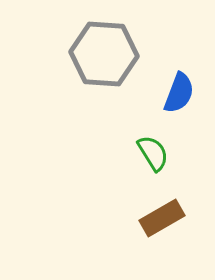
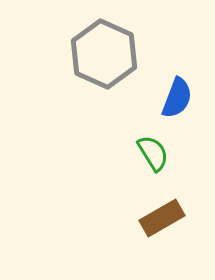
gray hexagon: rotated 20 degrees clockwise
blue semicircle: moved 2 px left, 5 px down
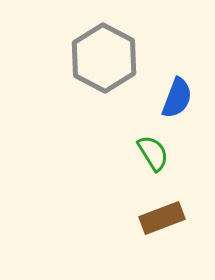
gray hexagon: moved 4 px down; rotated 4 degrees clockwise
brown rectangle: rotated 9 degrees clockwise
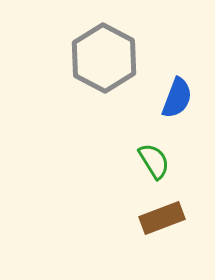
green semicircle: moved 1 px right, 8 px down
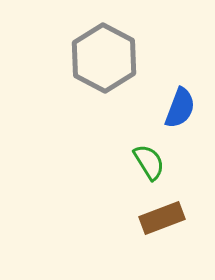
blue semicircle: moved 3 px right, 10 px down
green semicircle: moved 5 px left, 1 px down
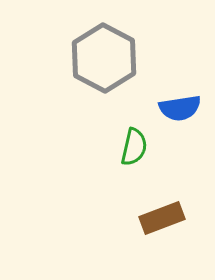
blue semicircle: rotated 60 degrees clockwise
green semicircle: moved 15 px left, 15 px up; rotated 45 degrees clockwise
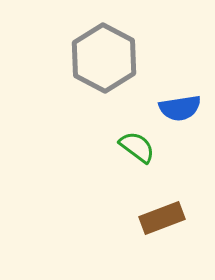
green semicircle: moved 3 px right; rotated 66 degrees counterclockwise
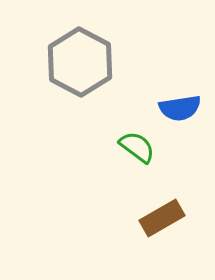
gray hexagon: moved 24 px left, 4 px down
brown rectangle: rotated 9 degrees counterclockwise
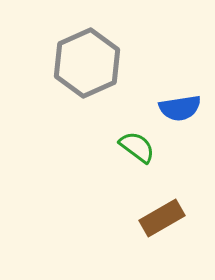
gray hexagon: moved 7 px right, 1 px down; rotated 8 degrees clockwise
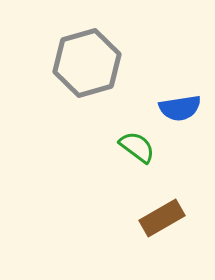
gray hexagon: rotated 8 degrees clockwise
